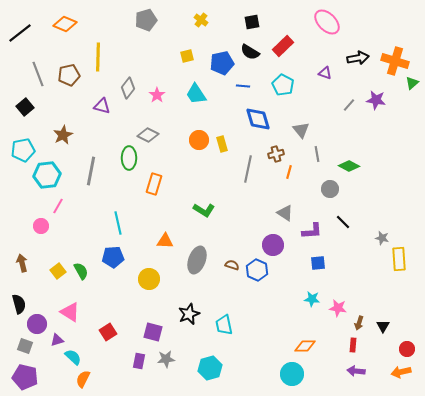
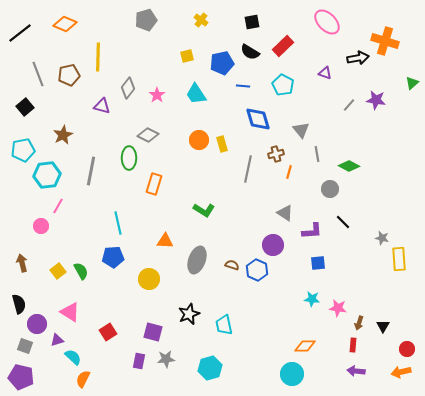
orange cross at (395, 61): moved 10 px left, 20 px up
purple pentagon at (25, 377): moved 4 px left
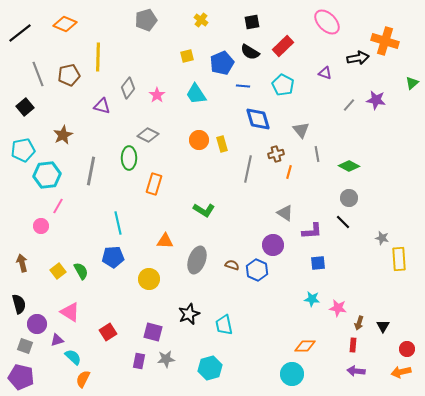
blue pentagon at (222, 63): rotated 10 degrees counterclockwise
gray circle at (330, 189): moved 19 px right, 9 px down
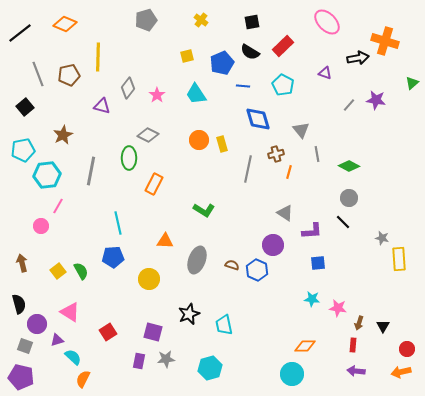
orange rectangle at (154, 184): rotated 10 degrees clockwise
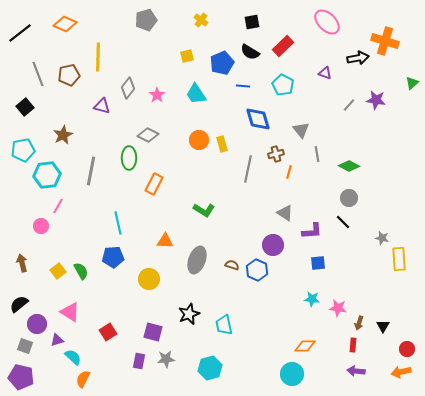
black semicircle at (19, 304): rotated 114 degrees counterclockwise
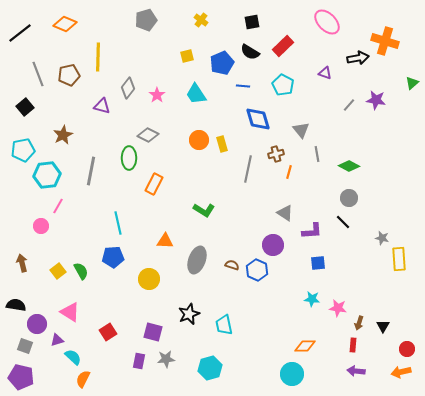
black semicircle at (19, 304): moved 3 px left, 1 px down; rotated 48 degrees clockwise
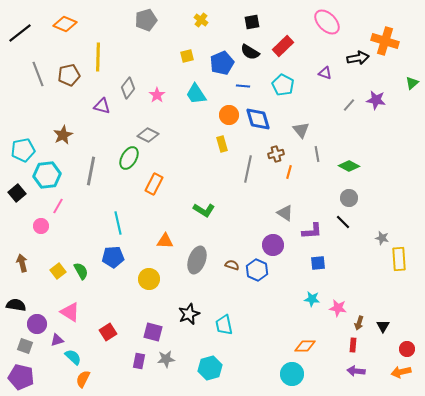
black square at (25, 107): moved 8 px left, 86 px down
orange circle at (199, 140): moved 30 px right, 25 px up
green ellipse at (129, 158): rotated 30 degrees clockwise
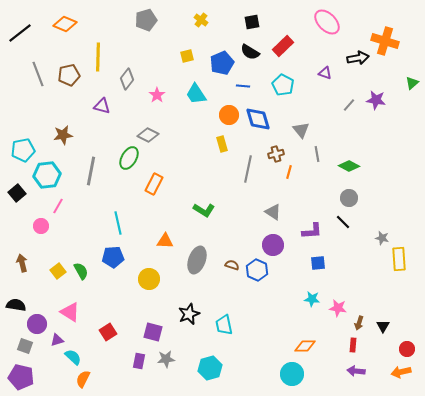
gray diamond at (128, 88): moved 1 px left, 9 px up
brown star at (63, 135): rotated 18 degrees clockwise
gray triangle at (285, 213): moved 12 px left, 1 px up
